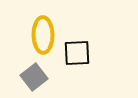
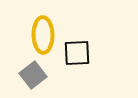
gray square: moved 1 px left, 2 px up
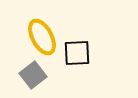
yellow ellipse: moved 1 px left, 2 px down; rotated 27 degrees counterclockwise
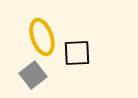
yellow ellipse: rotated 9 degrees clockwise
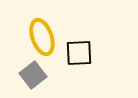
black square: moved 2 px right
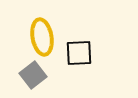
yellow ellipse: rotated 9 degrees clockwise
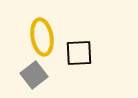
gray square: moved 1 px right
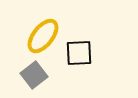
yellow ellipse: moved 1 px right, 1 px up; rotated 48 degrees clockwise
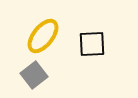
black square: moved 13 px right, 9 px up
